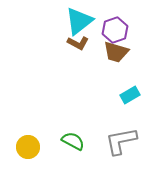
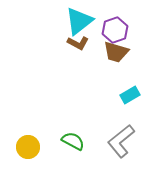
gray L-shape: rotated 28 degrees counterclockwise
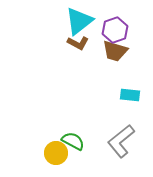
brown trapezoid: moved 1 px left, 1 px up
cyan rectangle: rotated 36 degrees clockwise
yellow circle: moved 28 px right, 6 px down
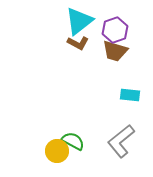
yellow circle: moved 1 px right, 2 px up
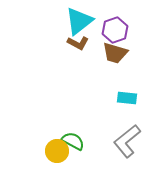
brown trapezoid: moved 2 px down
cyan rectangle: moved 3 px left, 3 px down
gray L-shape: moved 6 px right
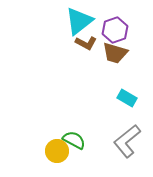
brown L-shape: moved 8 px right
cyan rectangle: rotated 24 degrees clockwise
green semicircle: moved 1 px right, 1 px up
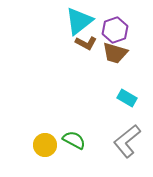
yellow circle: moved 12 px left, 6 px up
